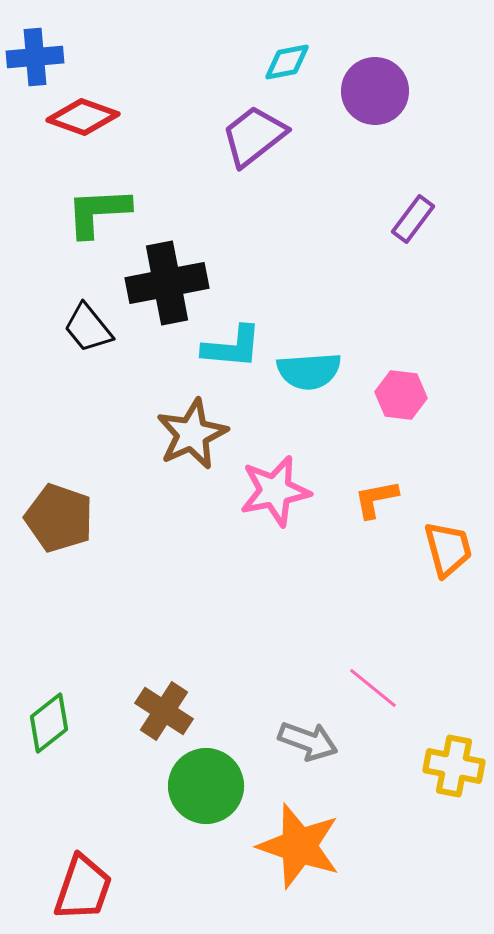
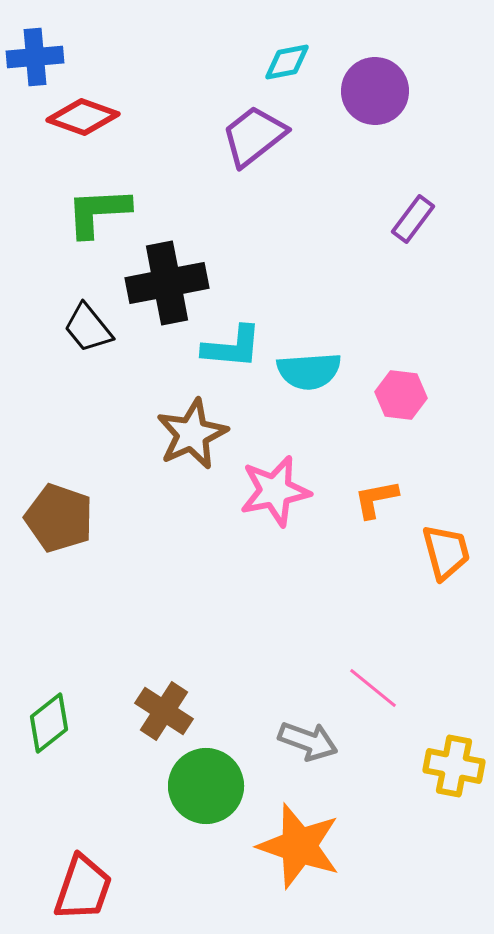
orange trapezoid: moved 2 px left, 3 px down
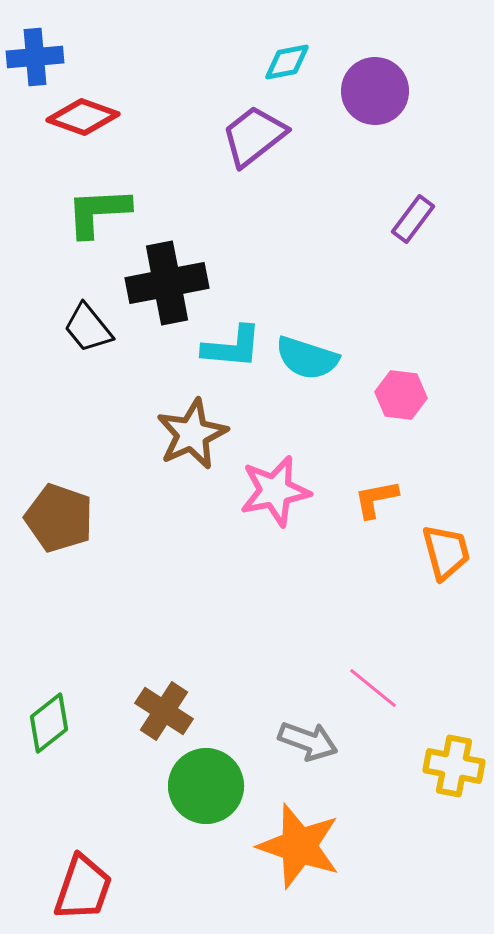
cyan semicircle: moved 2 px left, 13 px up; rotated 22 degrees clockwise
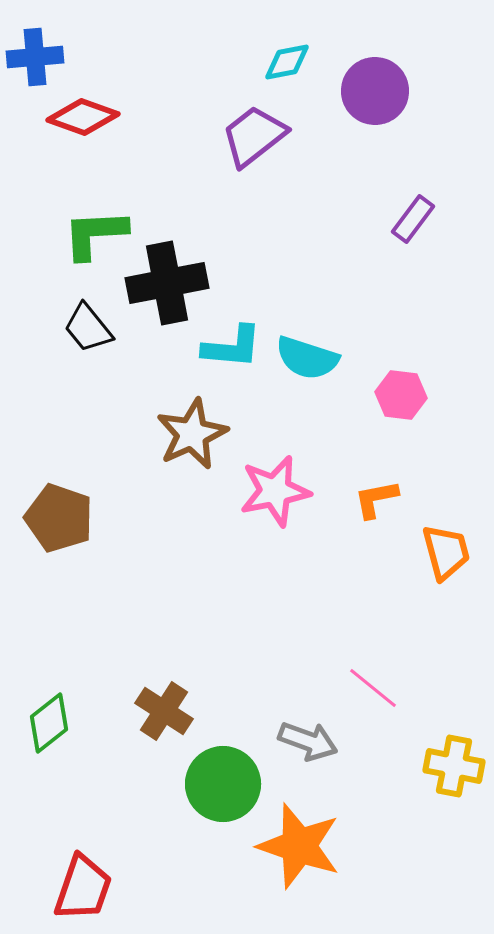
green L-shape: moved 3 px left, 22 px down
green circle: moved 17 px right, 2 px up
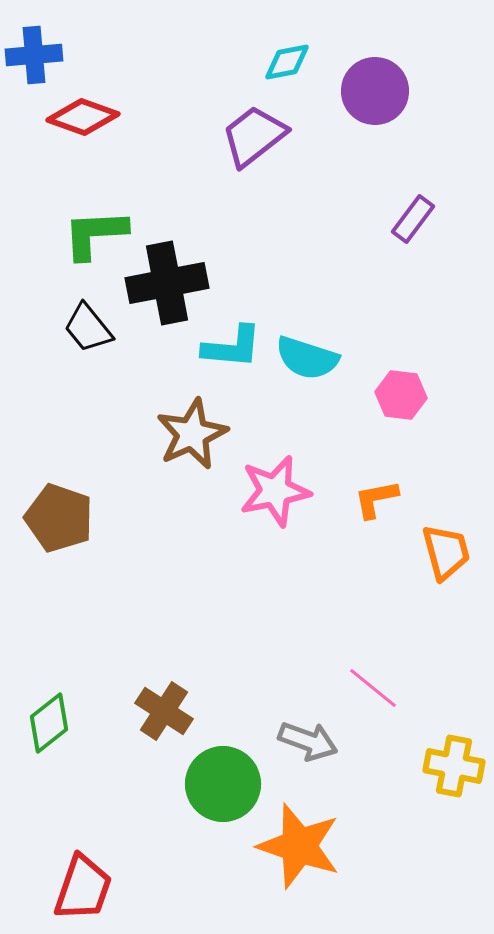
blue cross: moved 1 px left, 2 px up
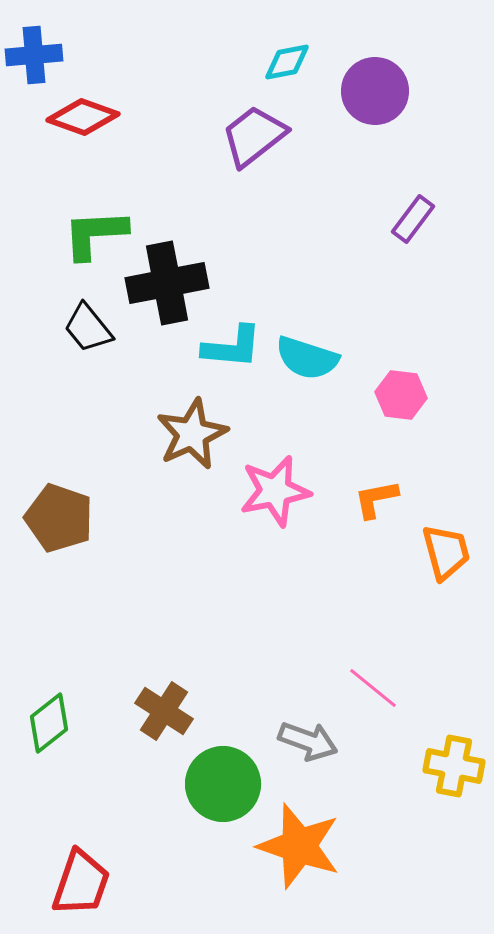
red trapezoid: moved 2 px left, 5 px up
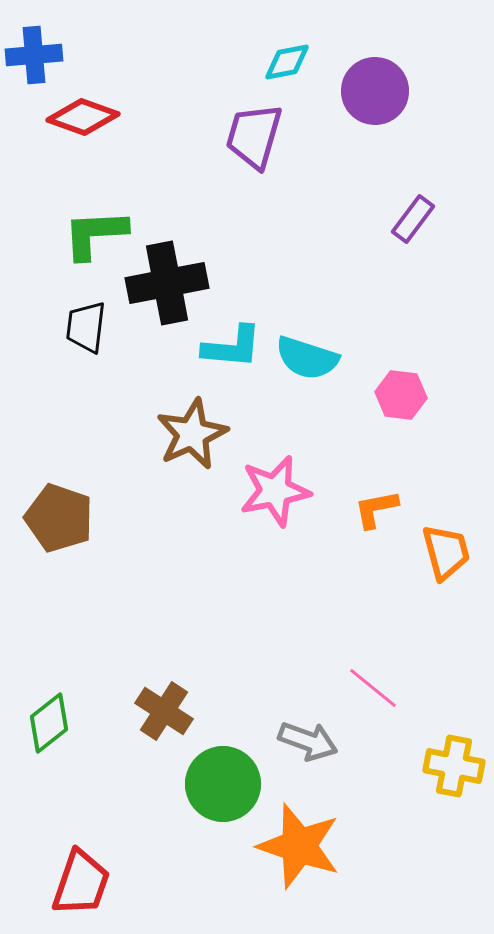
purple trapezoid: rotated 36 degrees counterclockwise
black trapezoid: moved 2 px left, 1 px up; rotated 46 degrees clockwise
orange L-shape: moved 10 px down
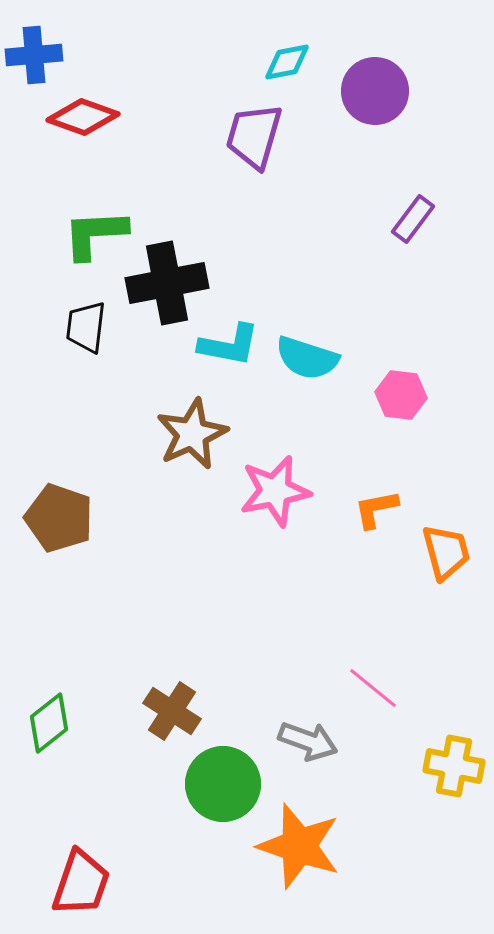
cyan L-shape: moved 3 px left, 2 px up; rotated 6 degrees clockwise
brown cross: moved 8 px right
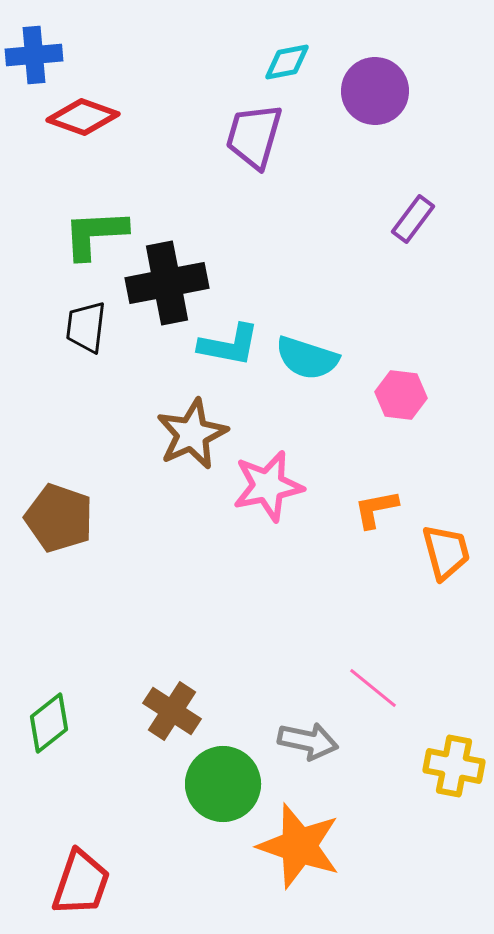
pink star: moved 7 px left, 5 px up
gray arrow: rotated 8 degrees counterclockwise
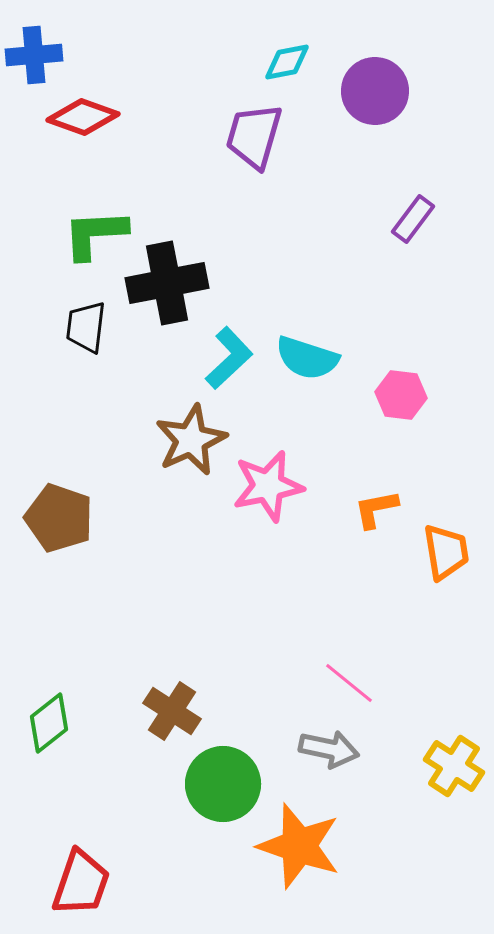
cyan L-shape: moved 13 px down; rotated 54 degrees counterclockwise
brown star: moved 1 px left, 6 px down
orange trapezoid: rotated 6 degrees clockwise
pink line: moved 24 px left, 5 px up
gray arrow: moved 21 px right, 8 px down
yellow cross: rotated 22 degrees clockwise
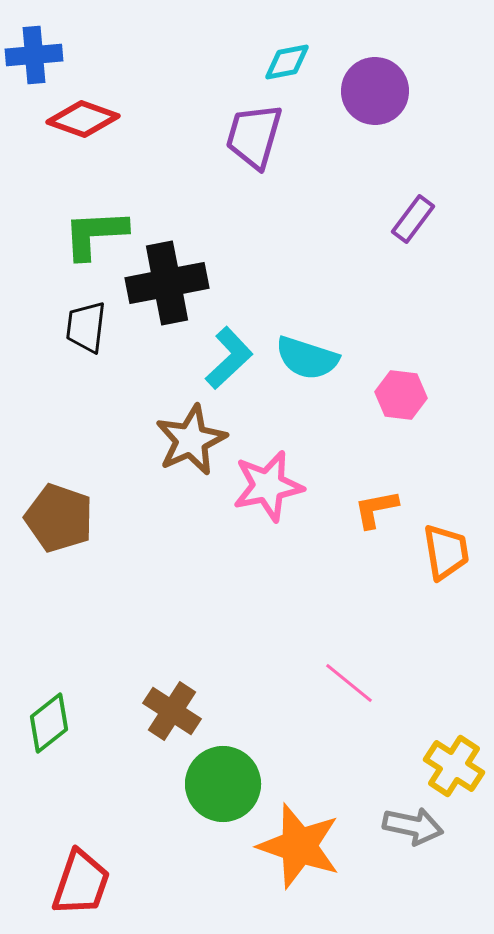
red diamond: moved 2 px down
gray arrow: moved 84 px right, 77 px down
